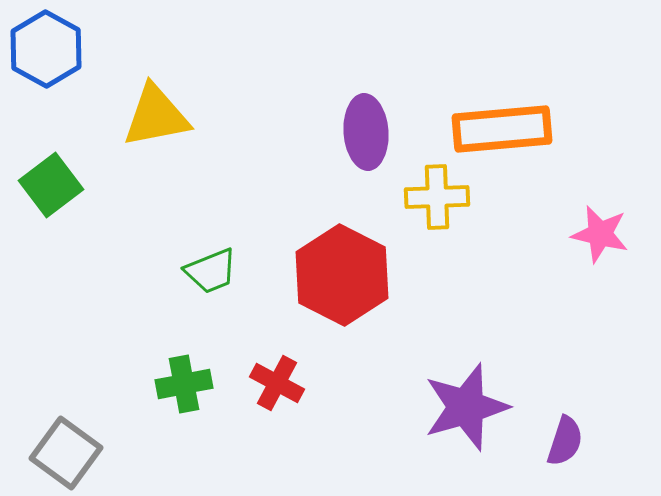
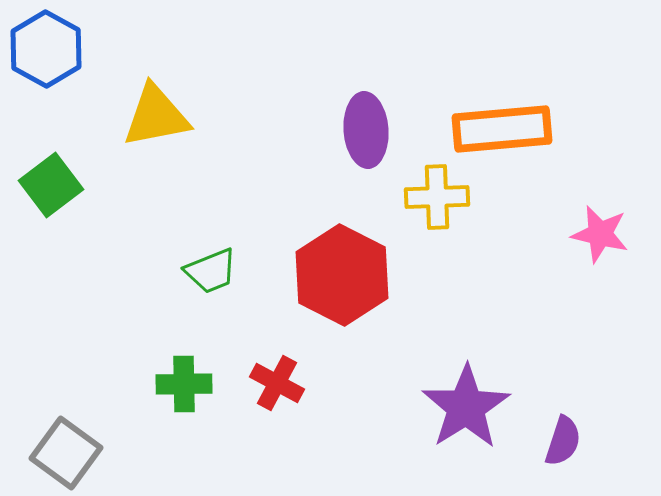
purple ellipse: moved 2 px up
green cross: rotated 10 degrees clockwise
purple star: rotated 16 degrees counterclockwise
purple semicircle: moved 2 px left
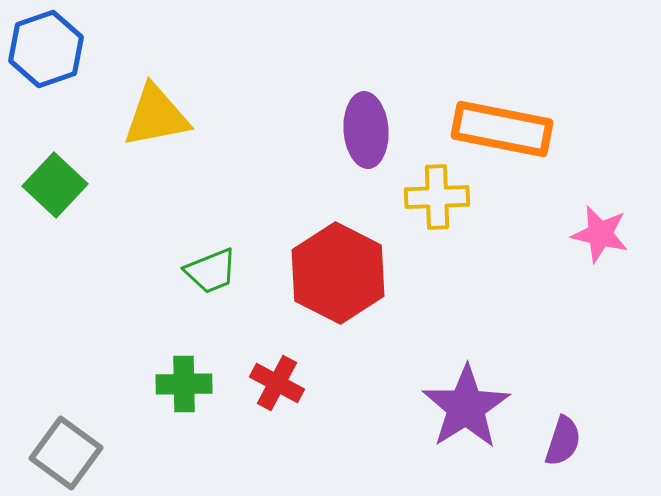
blue hexagon: rotated 12 degrees clockwise
orange rectangle: rotated 16 degrees clockwise
green square: moved 4 px right; rotated 10 degrees counterclockwise
red hexagon: moved 4 px left, 2 px up
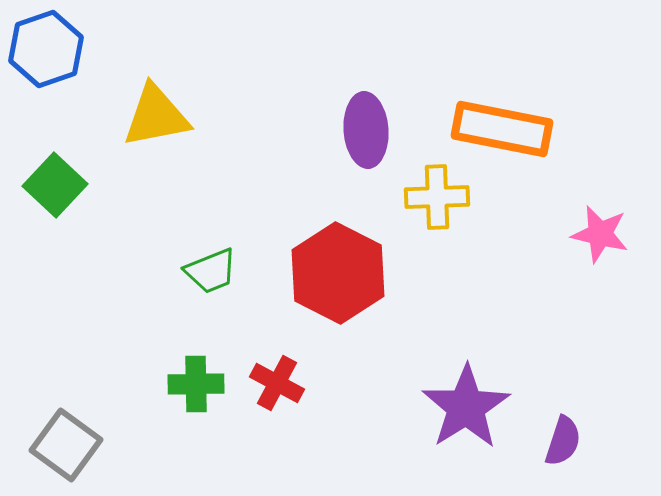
green cross: moved 12 px right
gray square: moved 8 px up
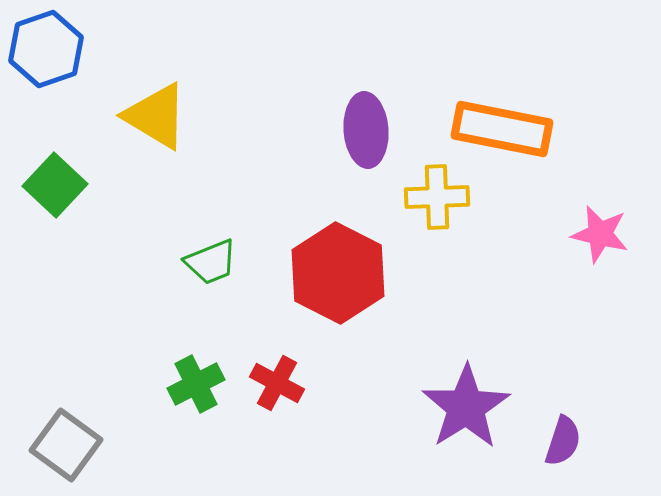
yellow triangle: rotated 42 degrees clockwise
green trapezoid: moved 9 px up
green cross: rotated 26 degrees counterclockwise
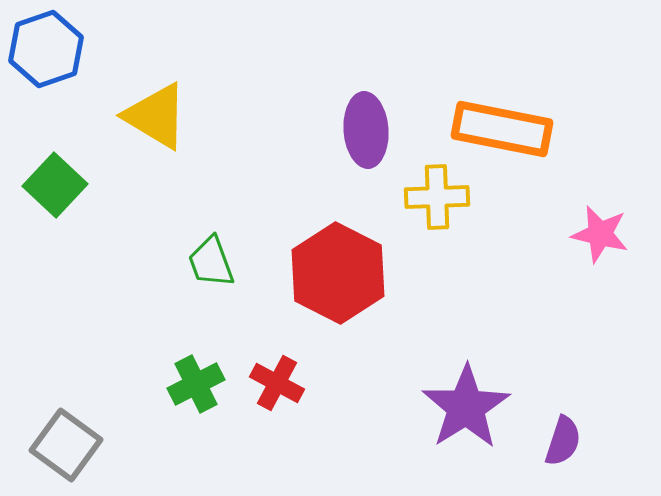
green trapezoid: rotated 92 degrees clockwise
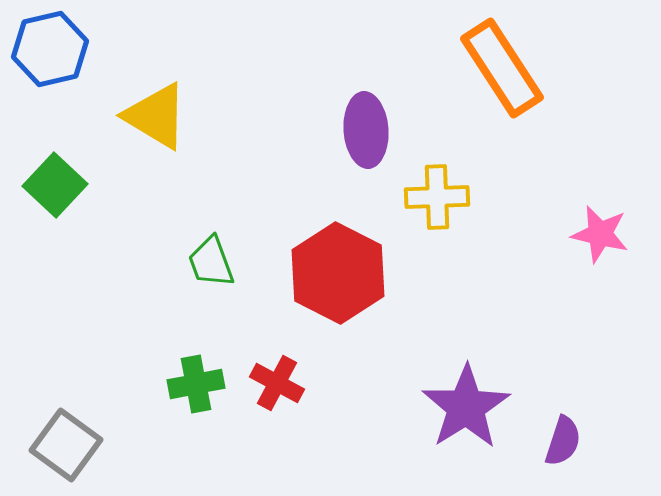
blue hexagon: moved 4 px right; rotated 6 degrees clockwise
orange rectangle: moved 61 px up; rotated 46 degrees clockwise
green cross: rotated 16 degrees clockwise
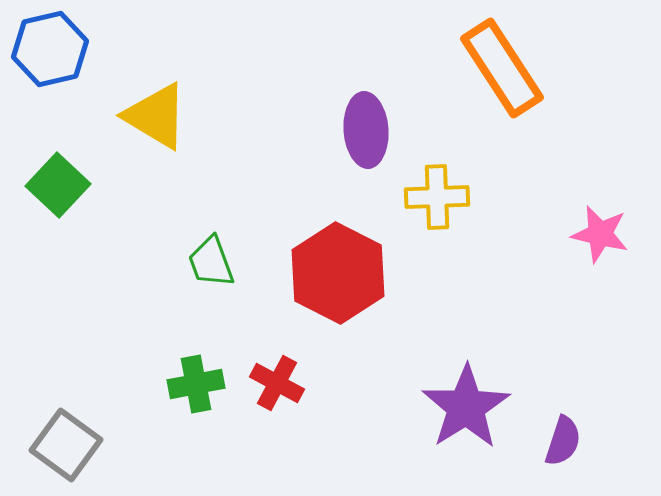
green square: moved 3 px right
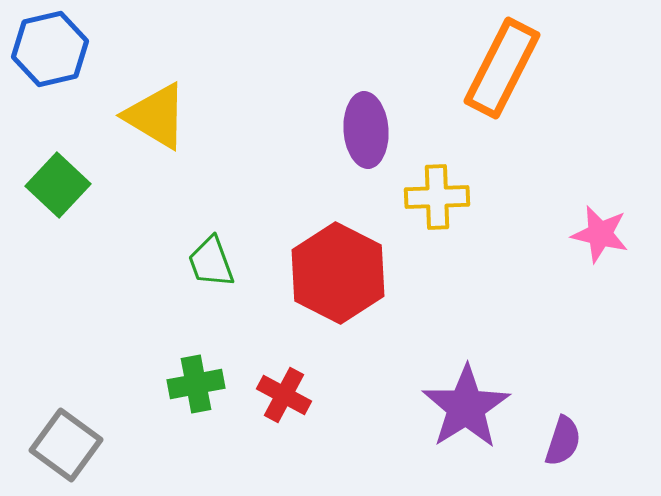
orange rectangle: rotated 60 degrees clockwise
red cross: moved 7 px right, 12 px down
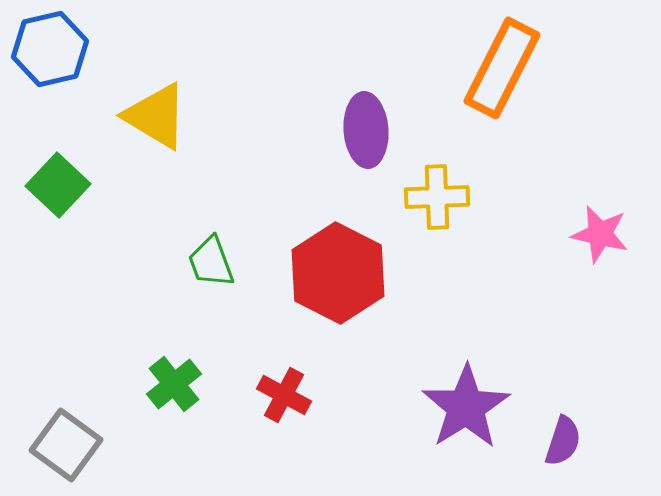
green cross: moved 22 px left; rotated 28 degrees counterclockwise
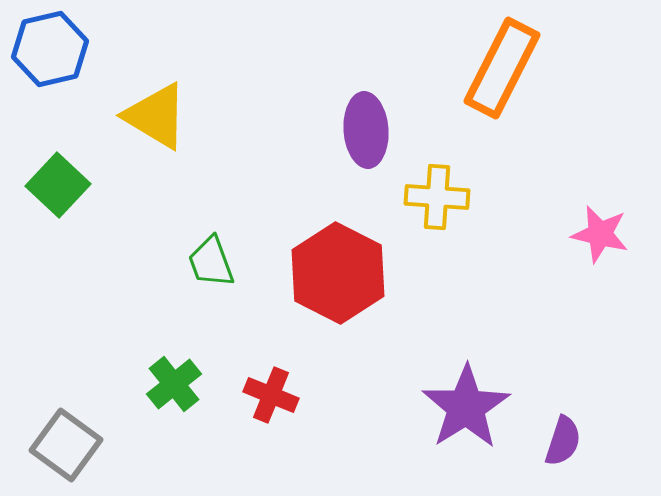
yellow cross: rotated 6 degrees clockwise
red cross: moved 13 px left; rotated 6 degrees counterclockwise
